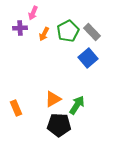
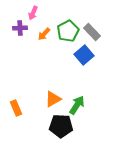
orange arrow: rotated 16 degrees clockwise
blue square: moved 4 px left, 3 px up
black pentagon: moved 2 px right, 1 px down
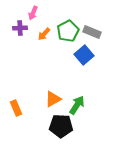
gray rectangle: rotated 24 degrees counterclockwise
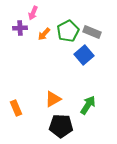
green arrow: moved 11 px right
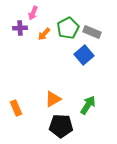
green pentagon: moved 3 px up
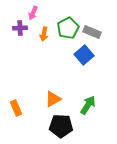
orange arrow: rotated 32 degrees counterclockwise
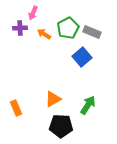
orange arrow: rotated 112 degrees clockwise
blue square: moved 2 px left, 2 px down
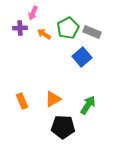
orange rectangle: moved 6 px right, 7 px up
black pentagon: moved 2 px right, 1 px down
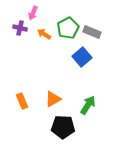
purple cross: rotated 16 degrees clockwise
